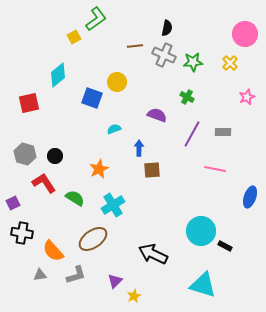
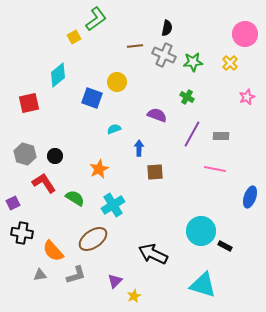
gray rectangle: moved 2 px left, 4 px down
brown square: moved 3 px right, 2 px down
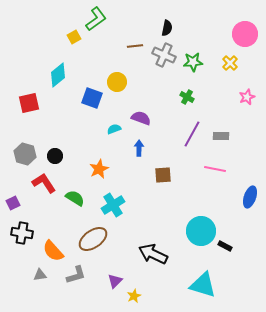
purple semicircle: moved 16 px left, 3 px down
brown square: moved 8 px right, 3 px down
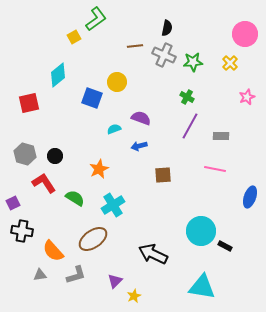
purple line: moved 2 px left, 8 px up
blue arrow: moved 2 px up; rotated 105 degrees counterclockwise
black cross: moved 2 px up
cyan triangle: moved 1 px left, 2 px down; rotated 8 degrees counterclockwise
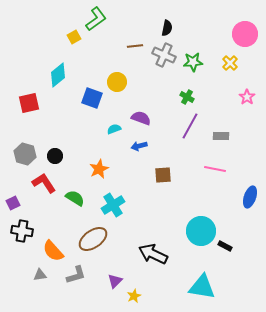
pink star: rotated 14 degrees counterclockwise
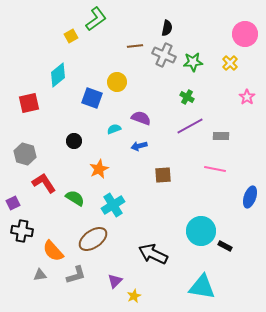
yellow square: moved 3 px left, 1 px up
purple line: rotated 32 degrees clockwise
black circle: moved 19 px right, 15 px up
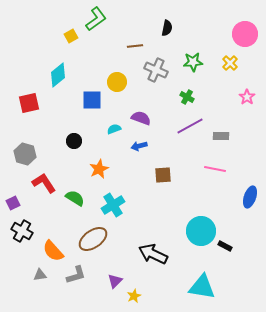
gray cross: moved 8 px left, 15 px down
blue square: moved 2 px down; rotated 20 degrees counterclockwise
black cross: rotated 20 degrees clockwise
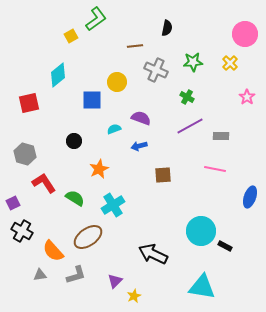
brown ellipse: moved 5 px left, 2 px up
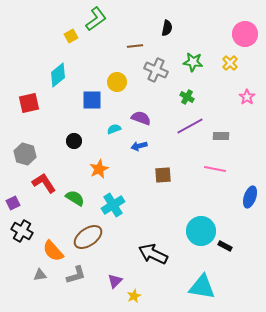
green star: rotated 12 degrees clockwise
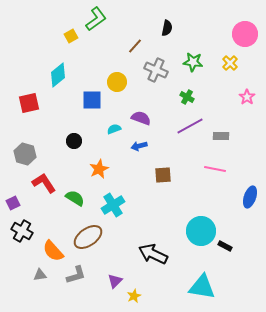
brown line: rotated 42 degrees counterclockwise
